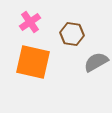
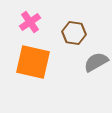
brown hexagon: moved 2 px right, 1 px up
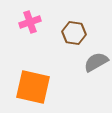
pink cross: rotated 15 degrees clockwise
orange square: moved 25 px down
